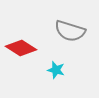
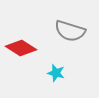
cyan star: moved 3 px down
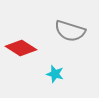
cyan star: moved 1 px left, 1 px down
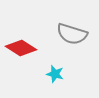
gray semicircle: moved 2 px right, 3 px down
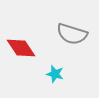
red diamond: rotated 24 degrees clockwise
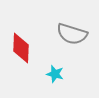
red diamond: rotated 36 degrees clockwise
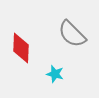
gray semicircle: rotated 28 degrees clockwise
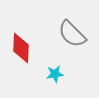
cyan star: rotated 24 degrees counterclockwise
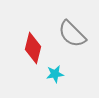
red diamond: moved 12 px right; rotated 12 degrees clockwise
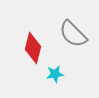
gray semicircle: moved 1 px right
